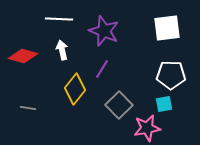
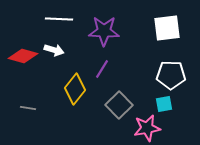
purple star: rotated 20 degrees counterclockwise
white arrow: moved 8 px left; rotated 120 degrees clockwise
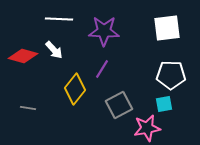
white arrow: rotated 30 degrees clockwise
gray square: rotated 16 degrees clockwise
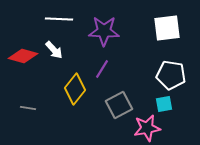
white pentagon: rotated 8 degrees clockwise
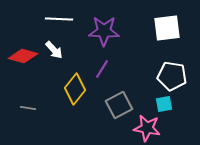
white pentagon: moved 1 px right, 1 px down
pink star: rotated 20 degrees clockwise
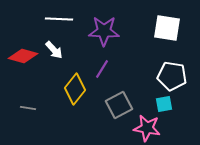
white square: rotated 16 degrees clockwise
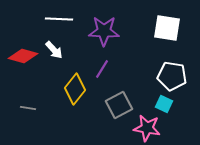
cyan square: rotated 36 degrees clockwise
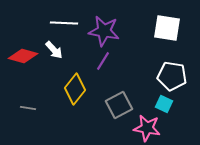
white line: moved 5 px right, 4 px down
purple star: rotated 8 degrees clockwise
purple line: moved 1 px right, 8 px up
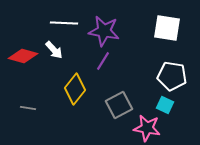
cyan square: moved 1 px right, 1 px down
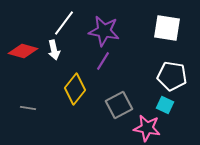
white line: rotated 56 degrees counterclockwise
white arrow: rotated 30 degrees clockwise
red diamond: moved 5 px up
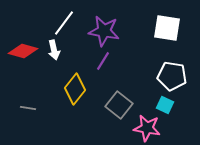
gray square: rotated 24 degrees counterclockwise
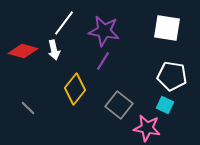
gray line: rotated 35 degrees clockwise
